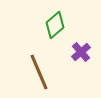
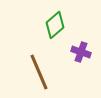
purple cross: rotated 30 degrees counterclockwise
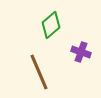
green diamond: moved 4 px left
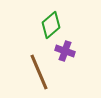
purple cross: moved 16 px left, 1 px up
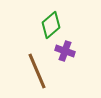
brown line: moved 2 px left, 1 px up
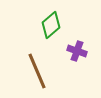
purple cross: moved 12 px right
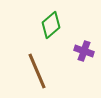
purple cross: moved 7 px right
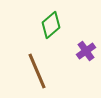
purple cross: moved 2 px right; rotated 36 degrees clockwise
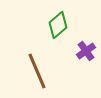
green diamond: moved 7 px right
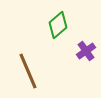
brown line: moved 9 px left
